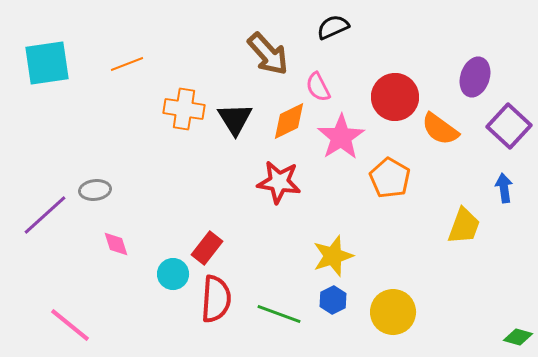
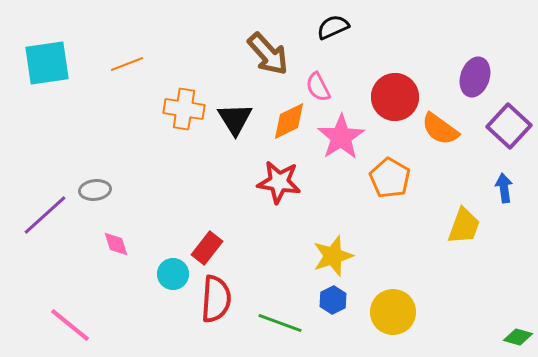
green line: moved 1 px right, 9 px down
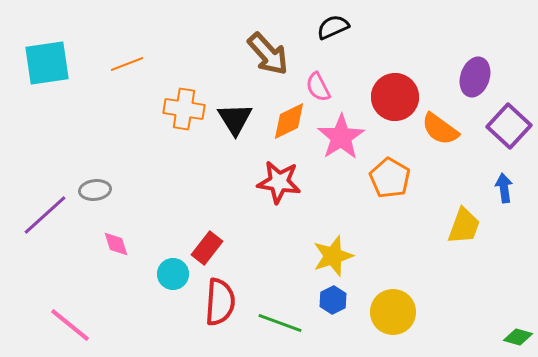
red semicircle: moved 4 px right, 3 px down
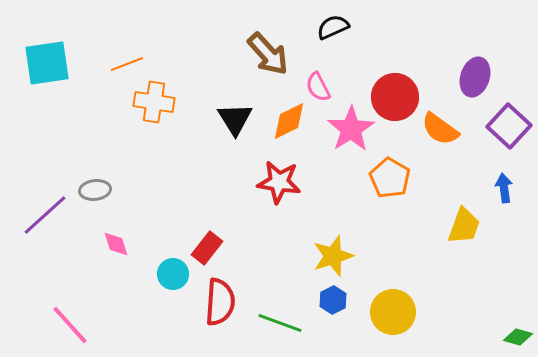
orange cross: moved 30 px left, 7 px up
pink star: moved 10 px right, 8 px up
pink line: rotated 9 degrees clockwise
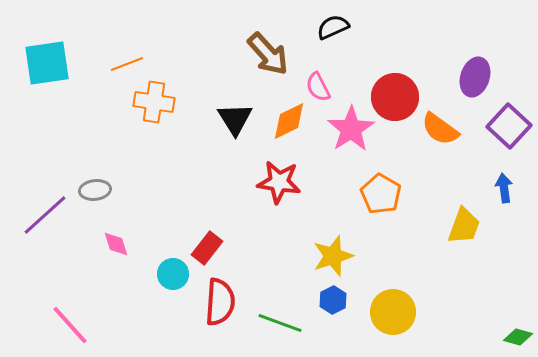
orange pentagon: moved 9 px left, 16 px down
